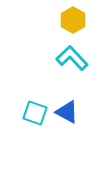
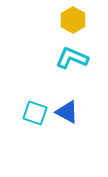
cyan L-shape: rotated 24 degrees counterclockwise
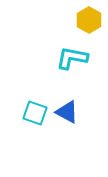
yellow hexagon: moved 16 px right
cyan L-shape: rotated 12 degrees counterclockwise
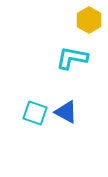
blue triangle: moved 1 px left
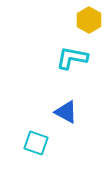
cyan square: moved 1 px right, 30 px down
